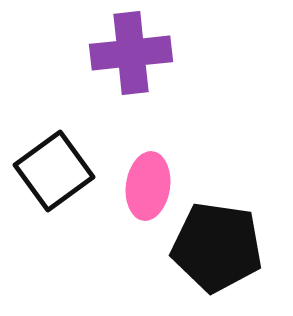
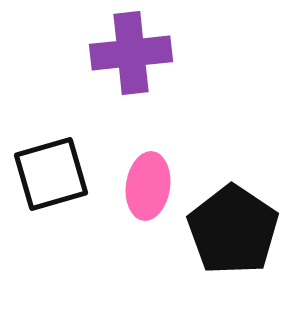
black square: moved 3 px left, 3 px down; rotated 20 degrees clockwise
black pentagon: moved 16 px right, 17 px up; rotated 26 degrees clockwise
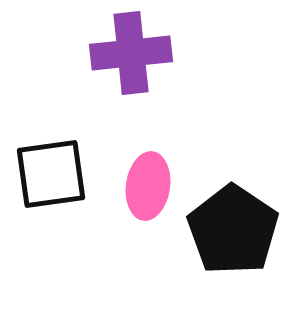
black square: rotated 8 degrees clockwise
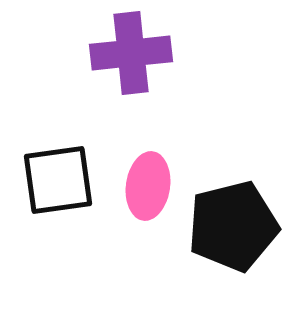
black square: moved 7 px right, 6 px down
black pentagon: moved 4 px up; rotated 24 degrees clockwise
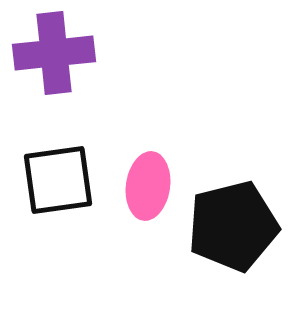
purple cross: moved 77 px left
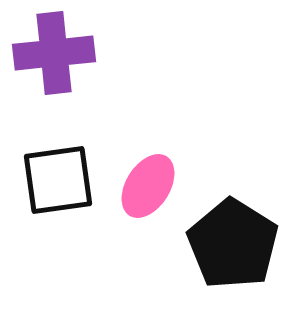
pink ellipse: rotated 24 degrees clockwise
black pentagon: moved 18 px down; rotated 26 degrees counterclockwise
